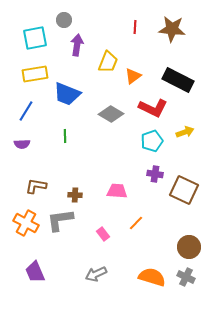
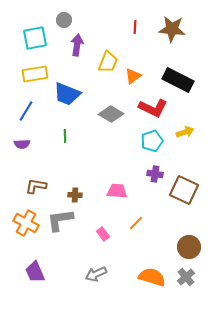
gray cross: rotated 24 degrees clockwise
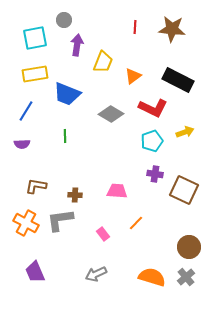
yellow trapezoid: moved 5 px left
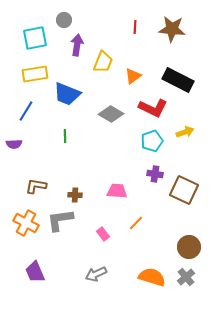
purple semicircle: moved 8 px left
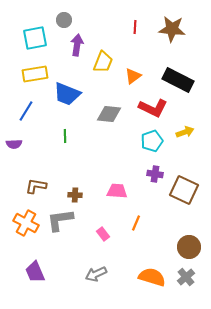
gray diamond: moved 2 px left; rotated 25 degrees counterclockwise
orange line: rotated 21 degrees counterclockwise
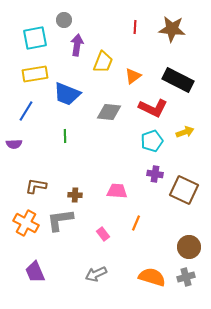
gray diamond: moved 2 px up
gray cross: rotated 24 degrees clockwise
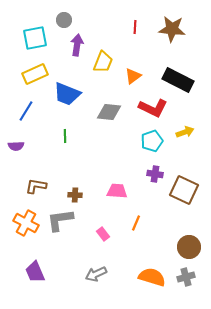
yellow rectangle: rotated 15 degrees counterclockwise
purple semicircle: moved 2 px right, 2 px down
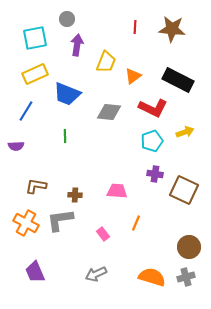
gray circle: moved 3 px right, 1 px up
yellow trapezoid: moved 3 px right
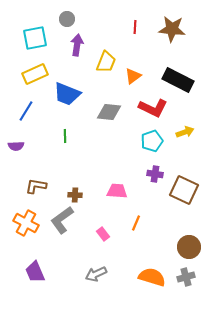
gray L-shape: moved 2 px right; rotated 28 degrees counterclockwise
